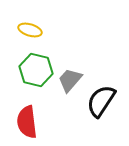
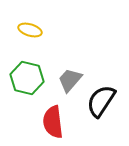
green hexagon: moved 9 px left, 8 px down
red semicircle: moved 26 px right
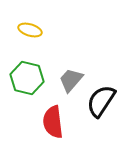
gray trapezoid: moved 1 px right
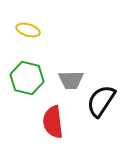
yellow ellipse: moved 2 px left
gray trapezoid: rotated 132 degrees counterclockwise
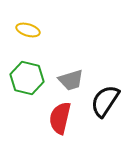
gray trapezoid: rotated 16 degrees counterclockwise
black semicircle: moved 4 px right
red semicircle: moved 7 px right, 4 px up; rotated 20 degrees clockwise
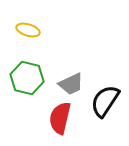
gray trapezoid: moved 4 px down; rotated 8 degrees counterclockwise
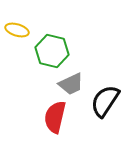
yellow ellipse: moved 11 px left
green hexagon: moved 25 px right, 27 px up
red semicircle: moved 5 px left, 1 px up
